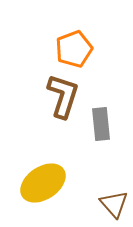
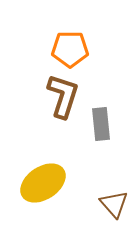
orange pentagon: moved 4 px left; rotated 21 degrees clockwise
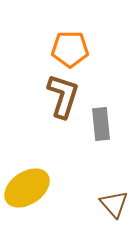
yellow ellipse: moved 16 px left, 5 px down
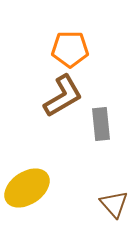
brown L-shape: rotated 42 degrees clockwise
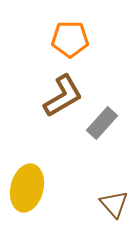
orange pentagon: moved 10 px up
gray rectangle: moved 1 px right, 1 px up; rotated 48 degrees clockwise
yellow ellipse: rotated 42 degrees counterclockwise
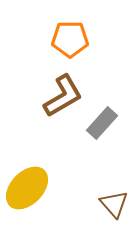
yellow ellipse: rotated 30 degrees clockwise
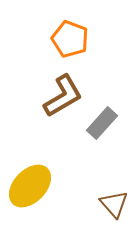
orange pentagon: rotated 21 degrees clockwise
yellow ellipse: moved 3 px right, 2 px up
